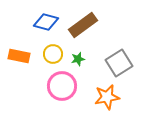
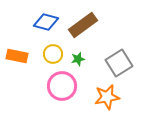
orange rectangle: moved 2 px left
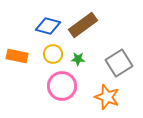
blue diamond: moved 2 px right, 4 px down
green star: rotated 16 degrees clockwise
orange star: rotated 30 degrees clockwise
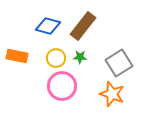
brown rectangle: moved 1 px down; rotated 16 degrees counterclockwise
yellow circle: moved 3 px right, 4 px down
green star: moved 2 px right, 2 px up
orange star: moved 5 px right, 3 px up
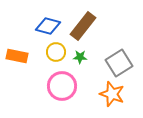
yellow circle: moved 6 px up
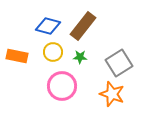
yellow circle: moved 3 px left
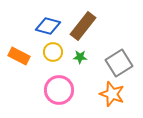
orange rectangle: moved 2 px right; rotated 15 degrees clockwise
pink circle: moved 3 px left, 4 px down
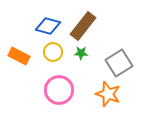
green star: moved 1 px right, 4 px up
orange star: moved 4 px left
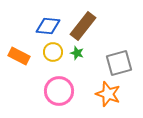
blue diamond: rotated 10 degrees counterclockwise
green star: moved 4 px left; rotated 16 degrees clockwise
gray square: rotated 16 degrees clockwise
pink circle: moved 1 px down
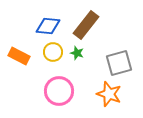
brown rectangle: moved 3 px right, 1 px up
orange star: moved 1 px right
